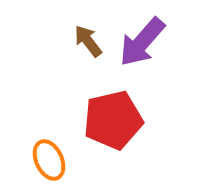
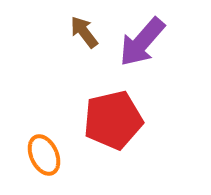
brown arrow: moved 4 px left, 9 px up
orange ellipse: moved 5 px left, 5 px up
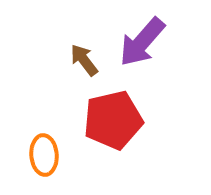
brown arrow: moved 28 px down
orange ellipse: rotated 21 degrees clockwise
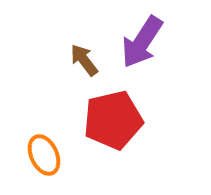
purple arrow: rotated 8 degrees counterclockwise
orange ellipse: rotated 21 degrees counterclockwise
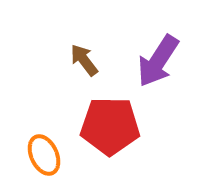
purple arrow: moved 16 px right, 19 px down
red pentagon: moved 3 px left, 6 px down; rotated 14 degrees clockwise
